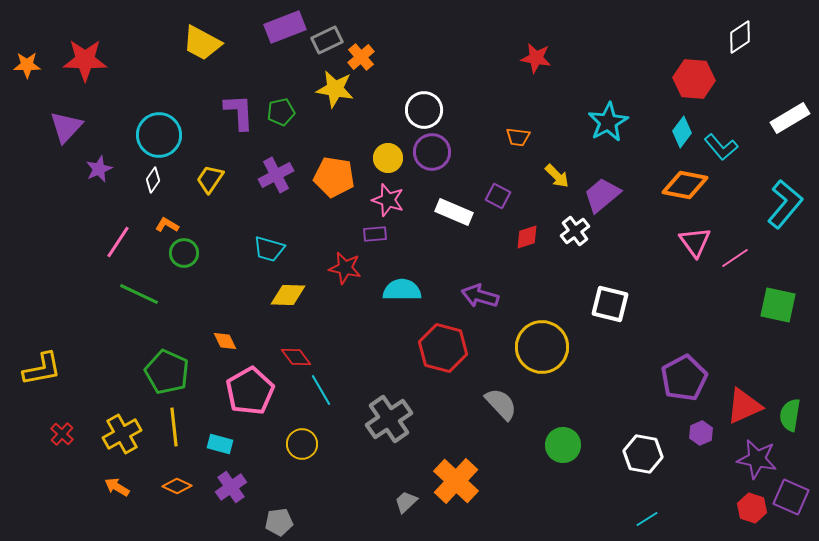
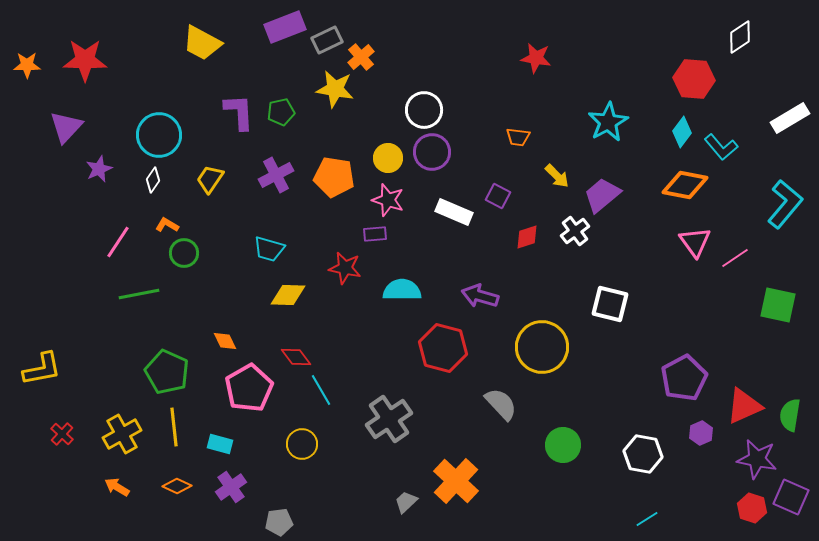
green line at (139, 294): rotated 36 degrees counterclockwise
pink pentagon at (250, 391): moved 1 px left, 3 px up
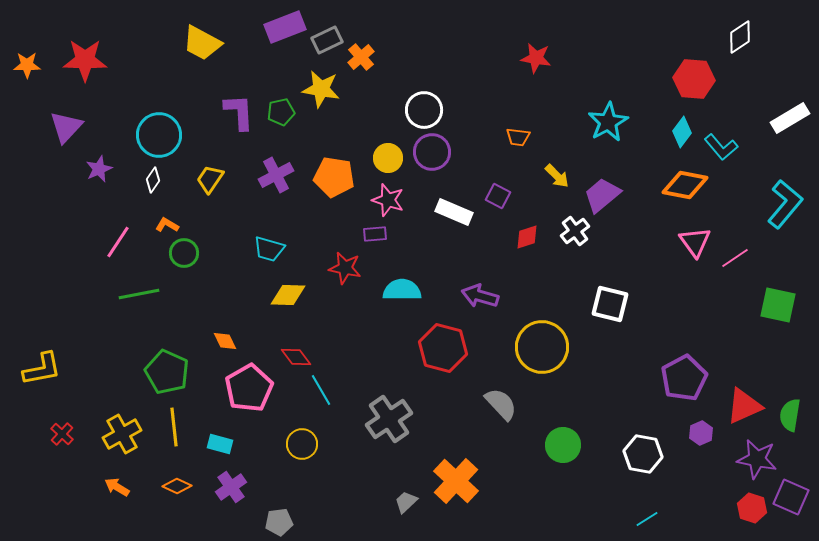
yellow star at (335, 89): moved 14 px left
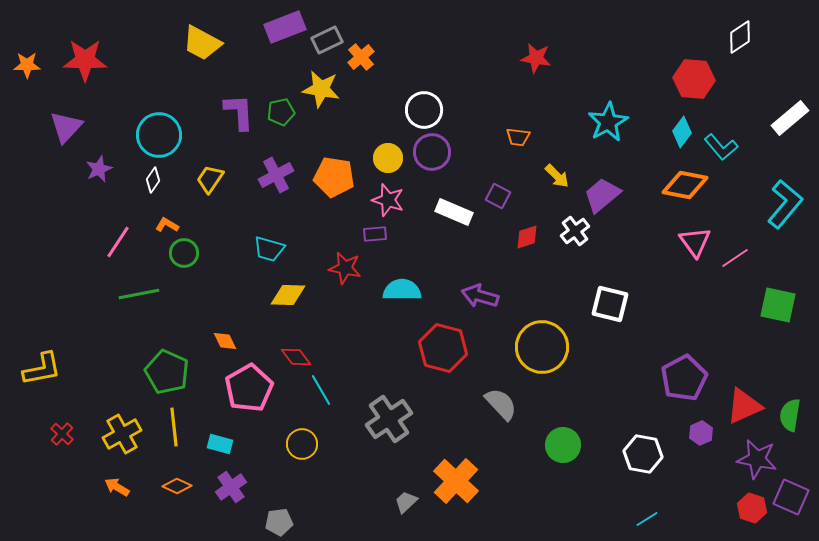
white rectangle at (790, 118): rotated 9 degrees counterclockwise
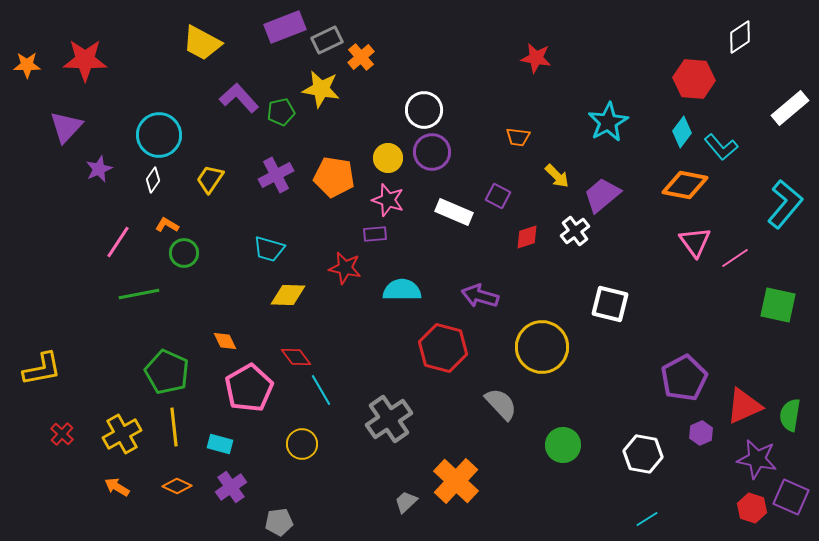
purple L-shape at (239, 112): moved 14 px up; rotated 39 degrees counterclockwise
white rectangle at (790, 118): moved 10 px up
